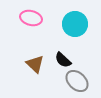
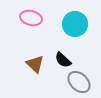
gray ellipse: moved 2 px right, 1 px down
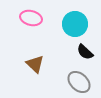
black semicircle: moved 22 px right, 8 px up
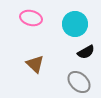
black semicircle: moved 1 px right; rotated 72 degrees counterclockwise
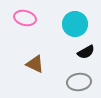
pink ellipse: moved 6 px left
brown triangle: rotated 18 degrees counterclockwise
gray ellipse: rotated 50 degrees counterclockwise
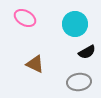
pink ellipse: rotated 15 degrees clockwise
black semicircle: moved 1 px right
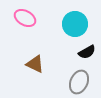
gray ellipse: rotated 60 degrees counterclockwise
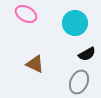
pink ellipse: moved 1 px right, 4 px up
cyan circle: moved 1 px up
black semicircle: moved 2 px down
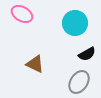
pink ellipse: moved 4 px left
gray ellipse: rotated 10 degrees clockwise
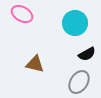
brown triangle: rotated 12 degrees counterclockwise
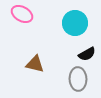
gray ellipse: moved 1 px left, 3 px up; rotated 35 degrees counterclockwise
